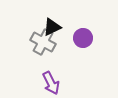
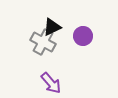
purple circle: moved 2 px up
purple arrow: rotated 15 degrees counterclockwise
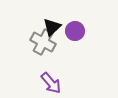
black triangle: rotated 18 degrees counterclockwise
purple circle: moved 8 px left, 5 px up
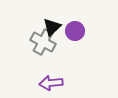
purple arrow: rotated 125 degrees clockwise
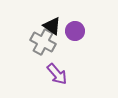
black triangle: moved 1 px up; rotated 42 degrees counterclockwise
purple arrow: moved 6 px right, 9 px up; rotated 125 degrees counterclockwise
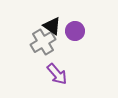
gray cross: rotated 30 degrees clockwise
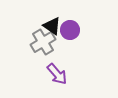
purple circle: moved 5 px left, 1 px up
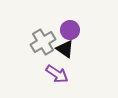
black triangle: moved 13 px right, 23 px down
purple arrow: rotated 15 degrees counterclockwise
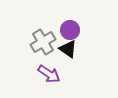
black triangle: moved 3 px right
purple arrow: moved 8 px left
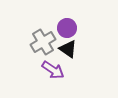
purple circle: moved 3 px left, 2 px up
purple arrow: moved 4 px right, 4 px up
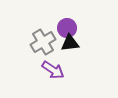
black triangle: moved 2 px right, 6 px up; rotated 42 degrees counterclockwise
